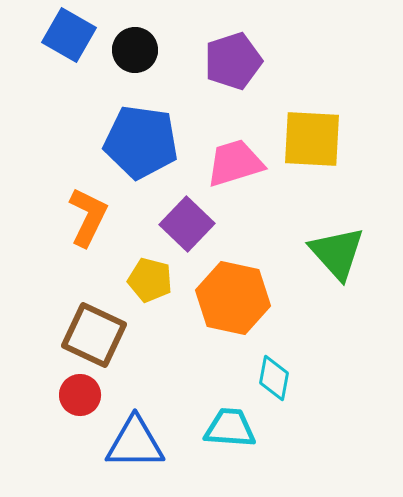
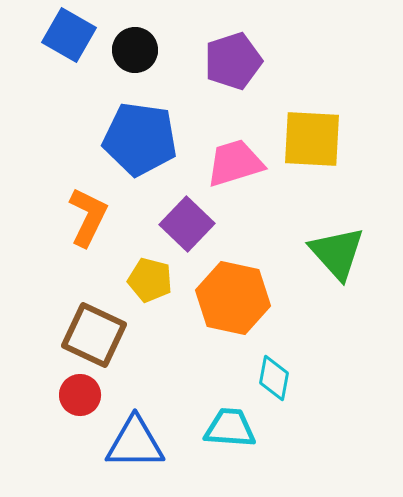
blue pentagon: moved 1 px left, 3 px up
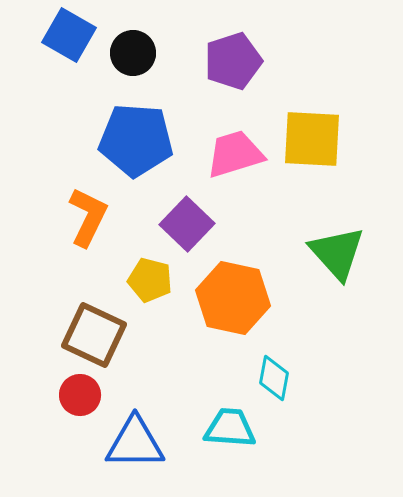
black circle: moved 2 px left, 3 px down
blue pentagon: moved 4 px left, 1 px down; rotated 4 degrees counterclockwise
pink trapezoid: moved 9 px up
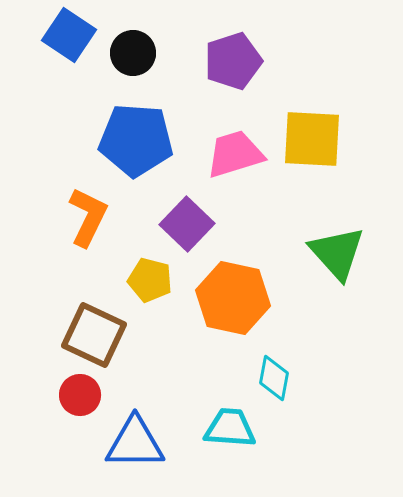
blue square: rotated 4 degrees clockwise
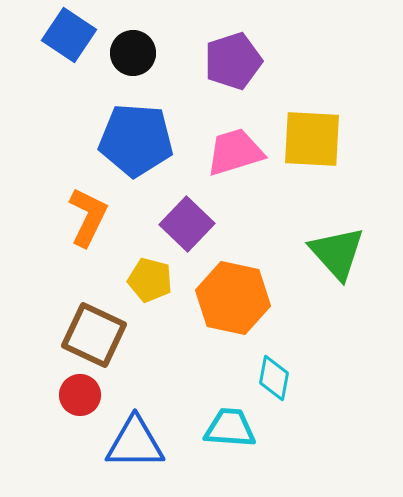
pink trapezoid: moved 2 px up
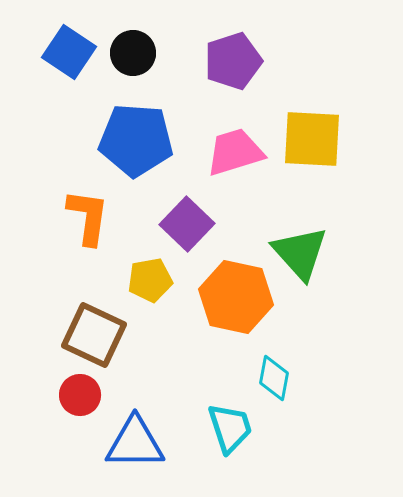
blue square: moved 17 px down
orange L-shape: rotated 18 degrees counterclockwise
green triangle: moved 37 px left
yellow pentagon: rotated 24 degrees counterclockwise
orange hexagon: moved 3 px right, 1 px up
cyan trapezoid: rotated 68 degrees clockwise
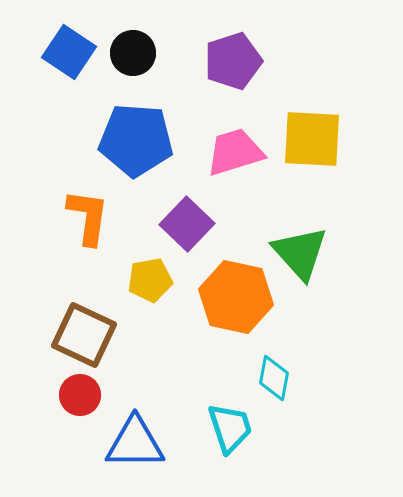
brown square: moved 10 px left
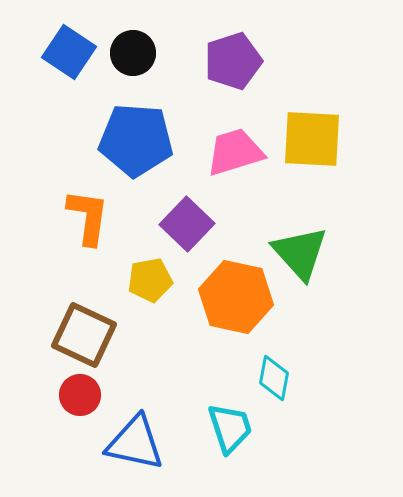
blue triangle: rotated 12 degrees clockwise
